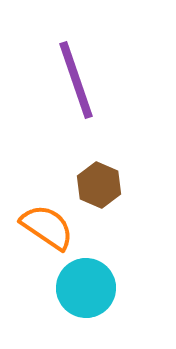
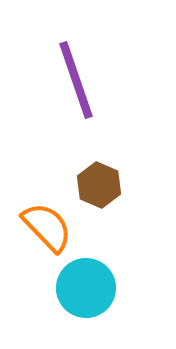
orange semicircle: rotated 12 degrees clockwise
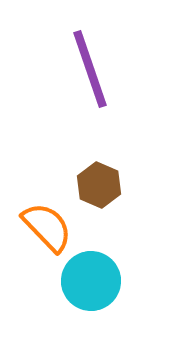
purple line: moved 14 px right, 11 px up
cyan circle: moved 5 px right, 7 px up
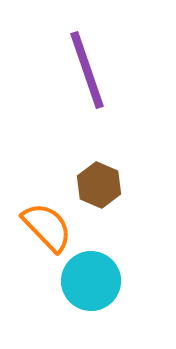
purple line: moved 3 px left, 1 px down
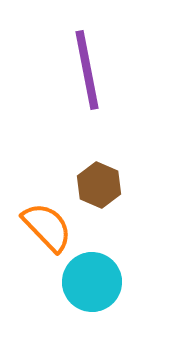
purple line: rotated 8 degrees clockwise
cyan circle: moved 1 px right, 1 px down
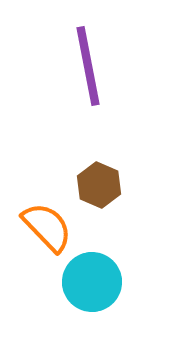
purple line: moved 1 px right, 4 px up
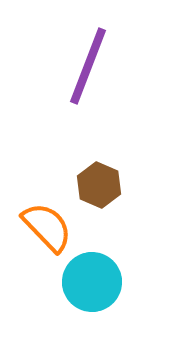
purple line: rotated 32 degrees clockwise
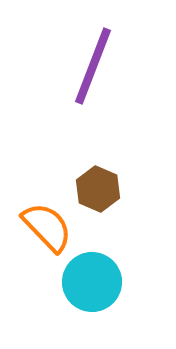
purple line: moved 5 px right
brown hexagon: moved 1 px left, 4 px down
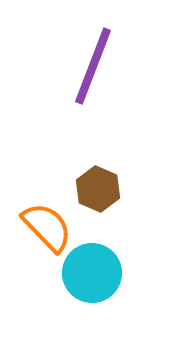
cyan circle: moved 9 px up
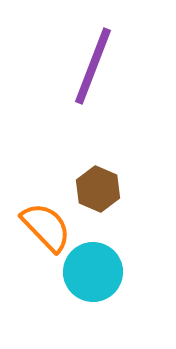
orange semicircle: moved 1 px left
cyan circle: moved 1 px right, 1 px up
